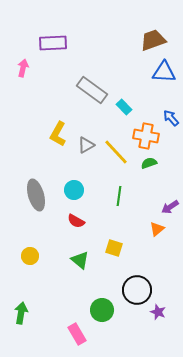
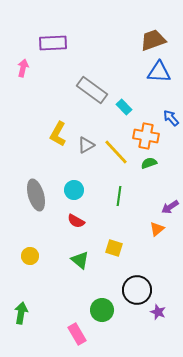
blue triangle: moved 5 px left
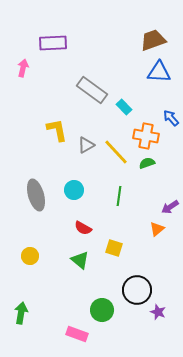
yellow L-shape: moved 1 px left, 4 px up; rotated 140 degrees clockwise
green semicircle: moved 2 px left
red semicircle: moved 7 px right, 7 px down
pink rectangle: rotated 40 degrees counterclockwise
